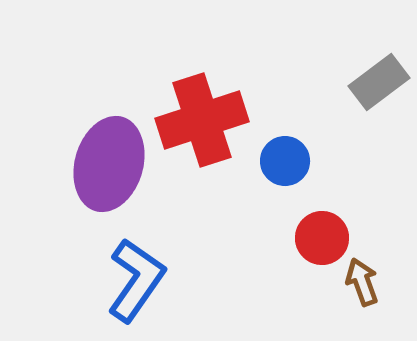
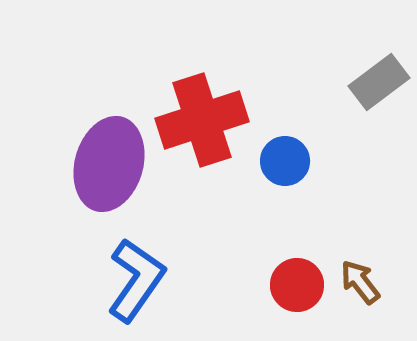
red circle: moved 25 px left, 47 px down
brown arrow: moved 2 px left; rotated 18 degrees counterclockwise
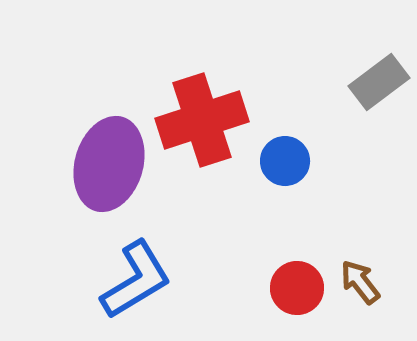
blue L-shape: rotated 24 degrees clockwise
red circle: moved 3 px down
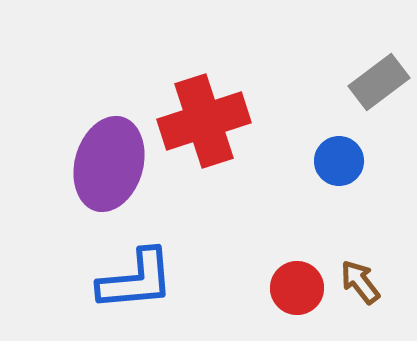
red cross: moved 2 px right, 1 px down
blue circle: moved 54 px right
blue L-shape: rotated 26 degrees clockwise
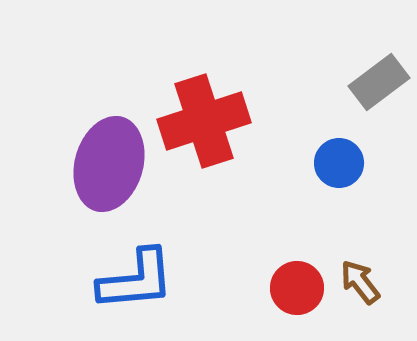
blue circle: moved 2 px down
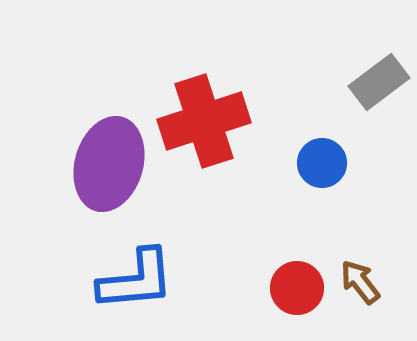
blue circle: moved 17 px left
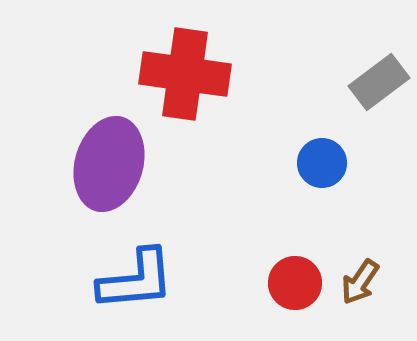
red cross: moved 19 px left, 47 px up; rotated 26 degrees clockwise
brown arrow: rotated 108 degrees counterclockwise
red circle: moved 2 px left, 5 px up
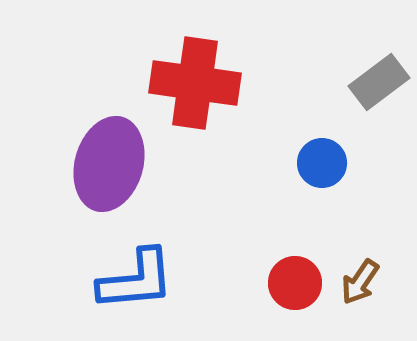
red cross: moved 10 px right, 9 px down
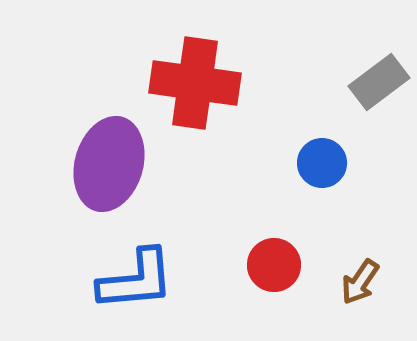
red circle: moved 21 px left, 18 px up
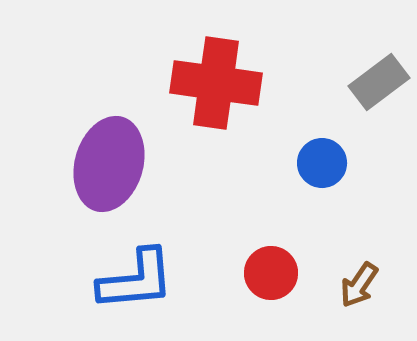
red cross: moved 21 px right
red circle: moved 3 px left, 8 px down
brown arrow: moved 1 px left, 3 px down
